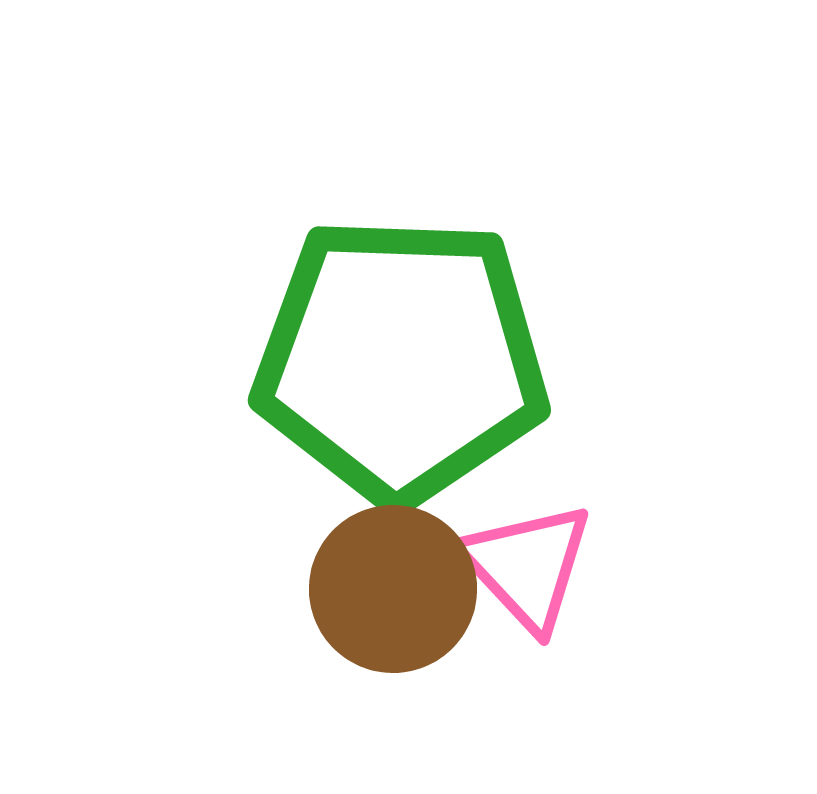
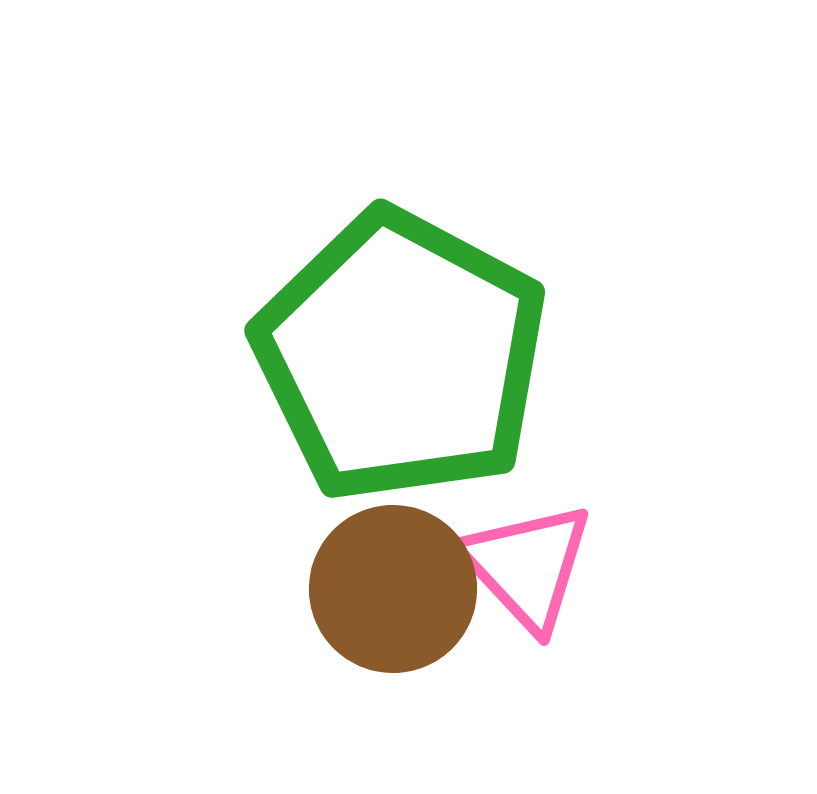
green pentagon: moved 4 px up; rotated 26 degrees clockwise
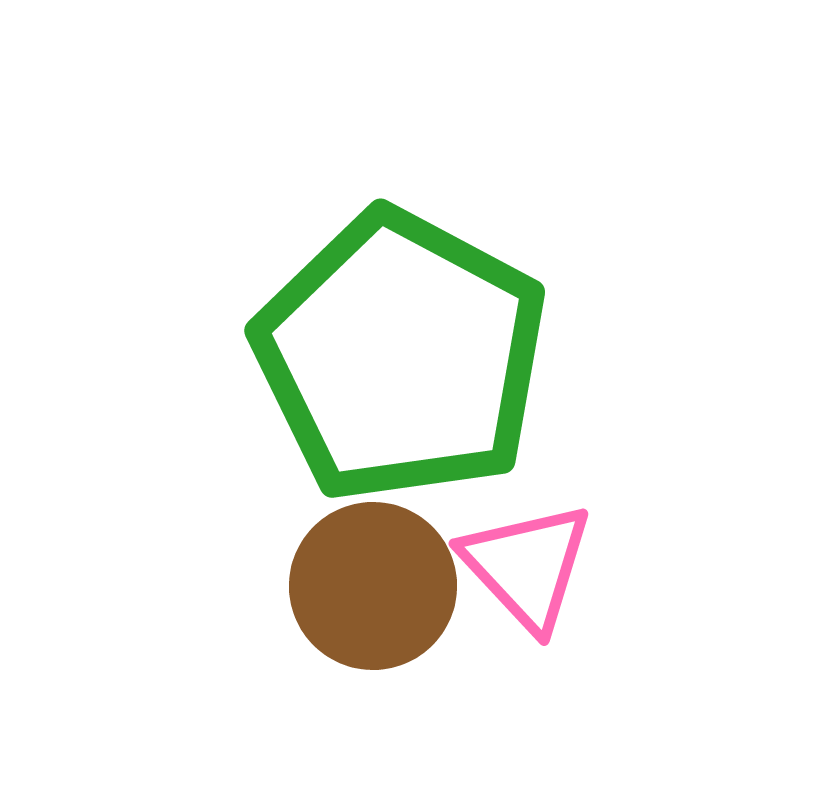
brown circle: moved 20 px left, 3 px up
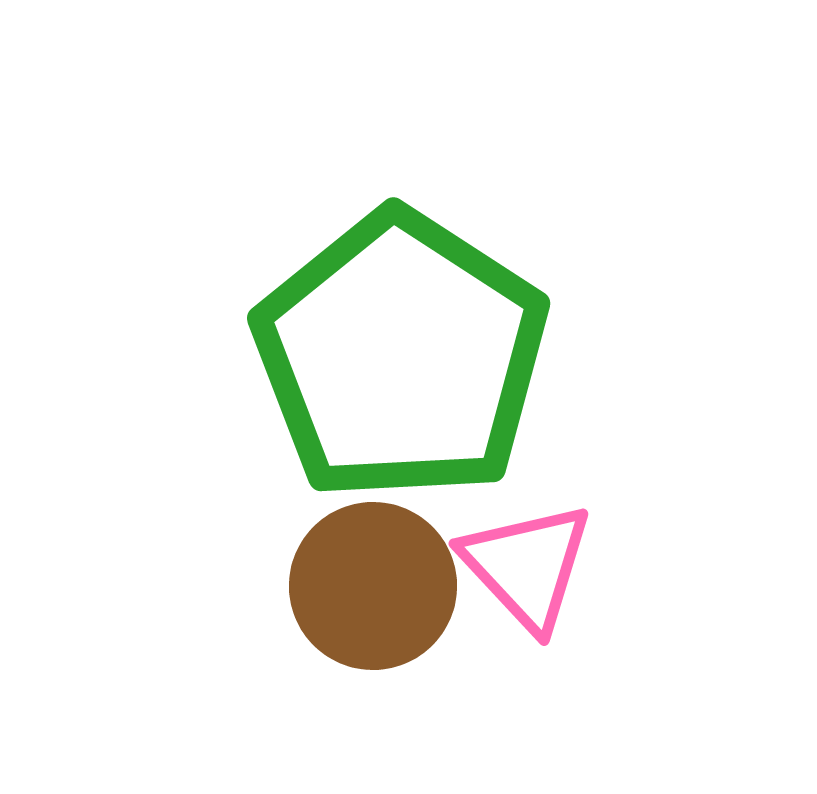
green pentagon: rotated 5 degrees clockwise
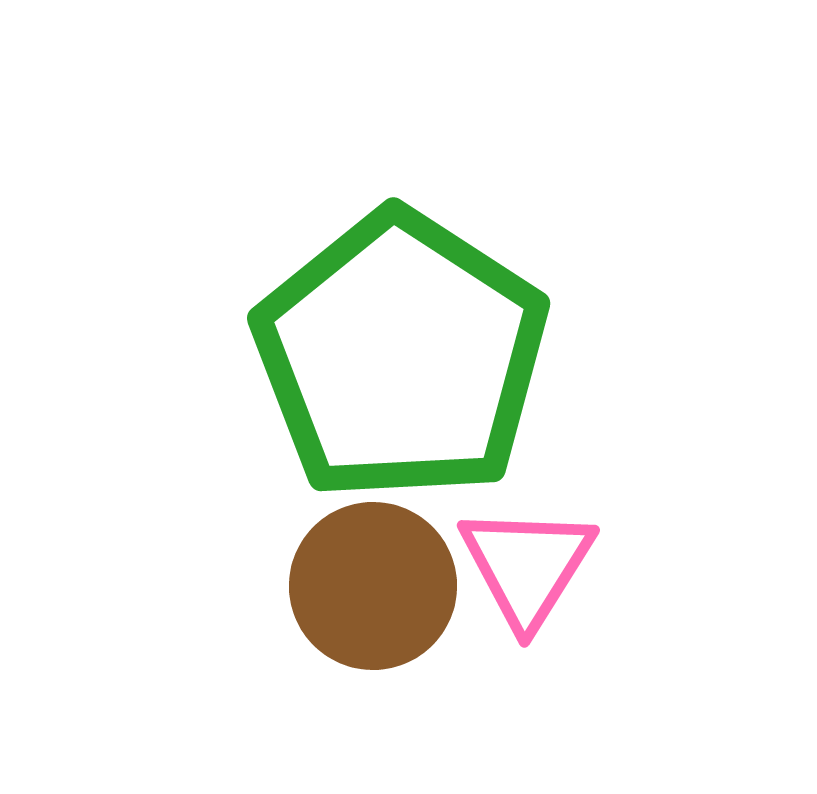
pink triangle: rotated 15 degrees clockwise
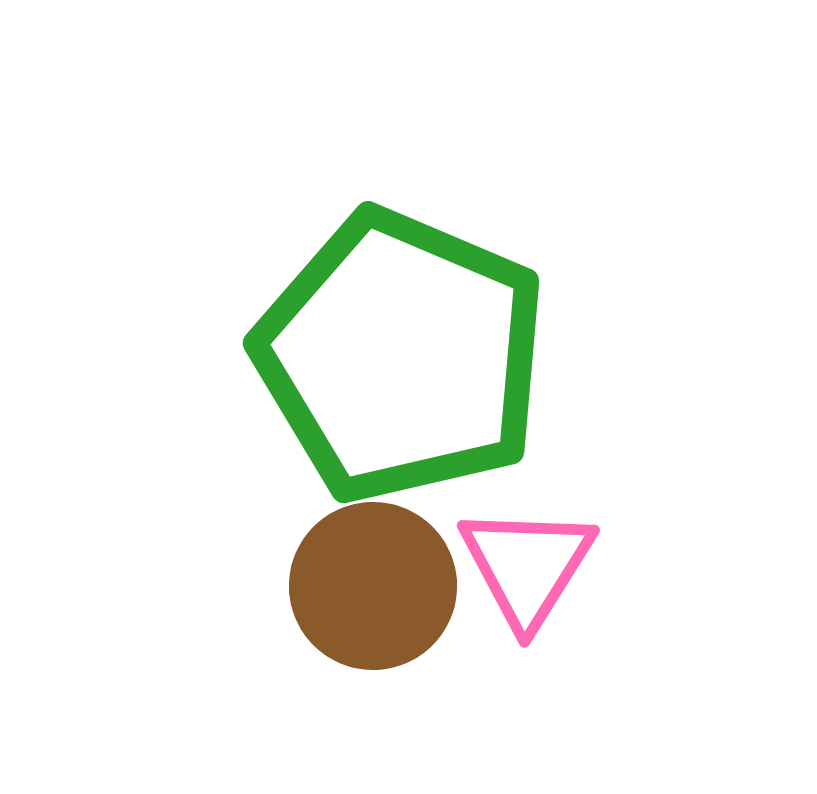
green pentagon: rotated 10 degrees counterclockwise
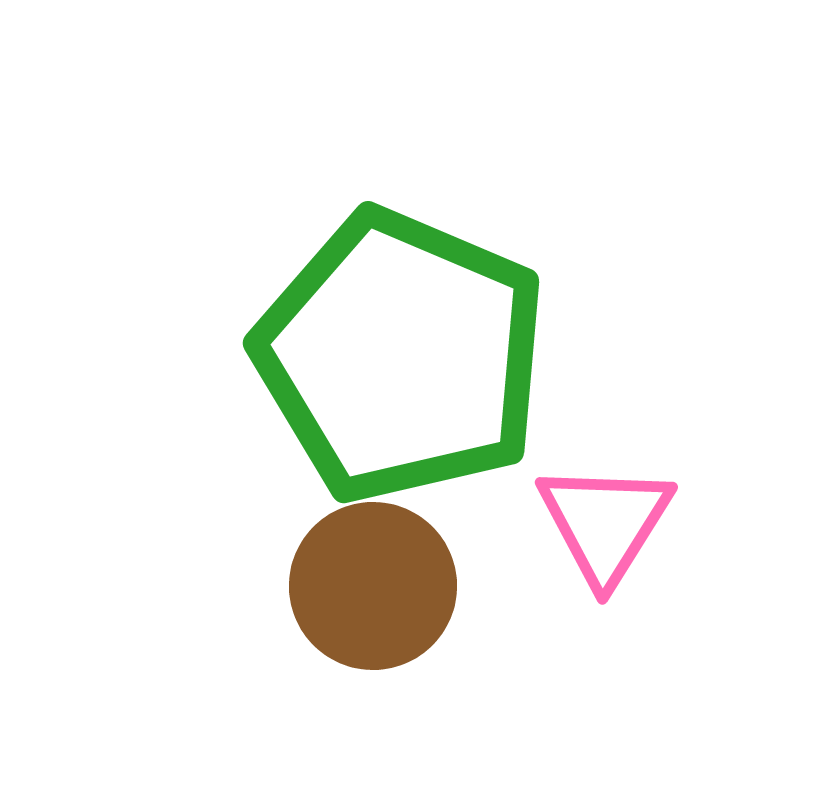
pink triangle: moved 78 px right, 43 px up
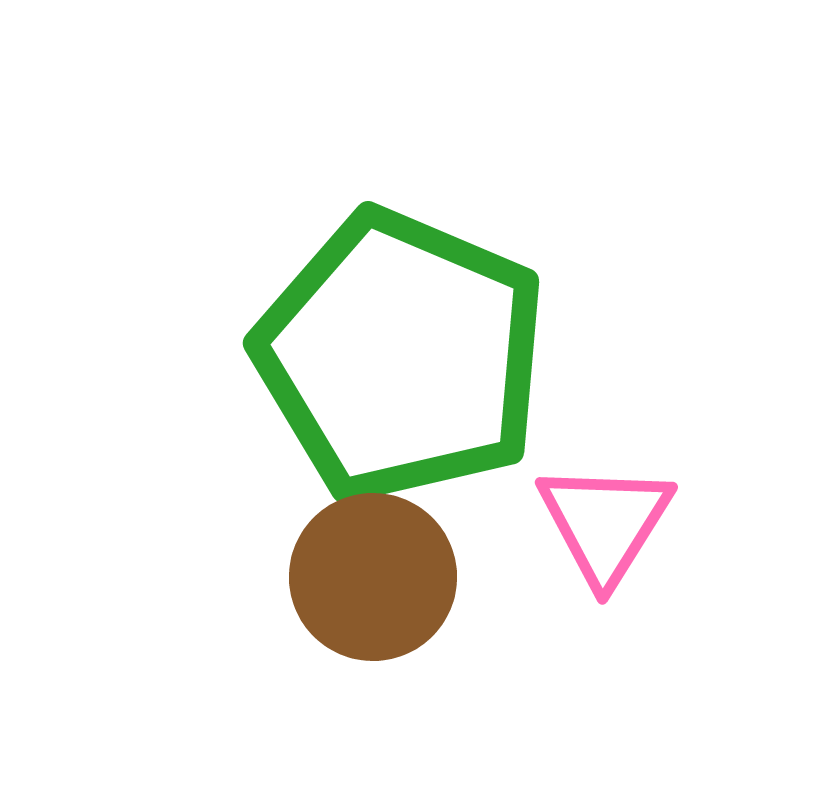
brown circle: moved 9 px up
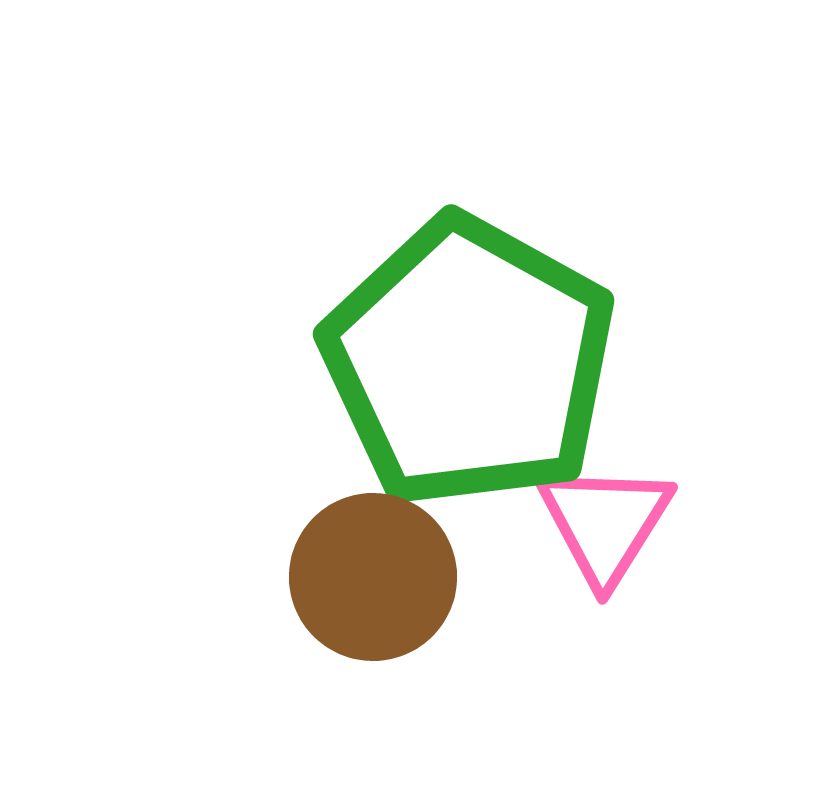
green pentagon: moved 68 px right, 6 px down; rotated 6 degrees clockwise
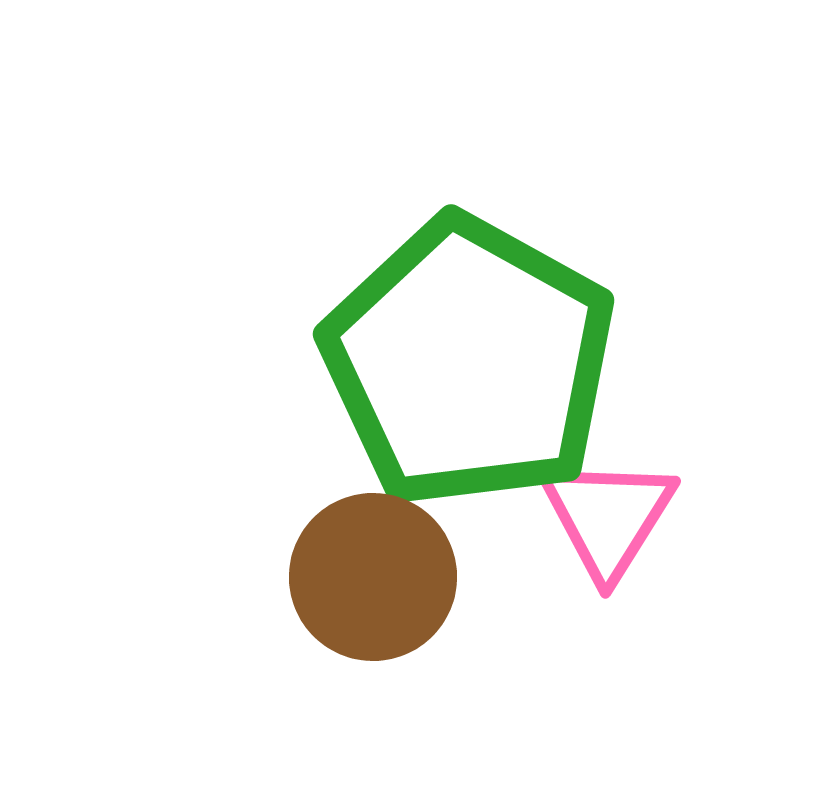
pink triangle: moved 3 px right, 6 px up
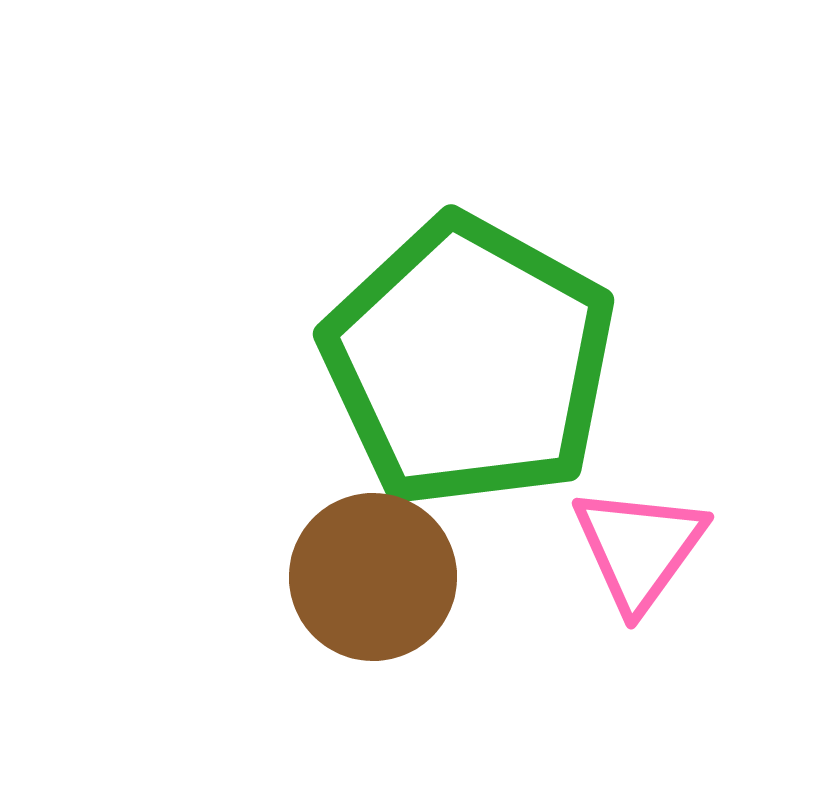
pink triangle: moved 31 px right, 31 px down; rotated 4 degrees clockwise
